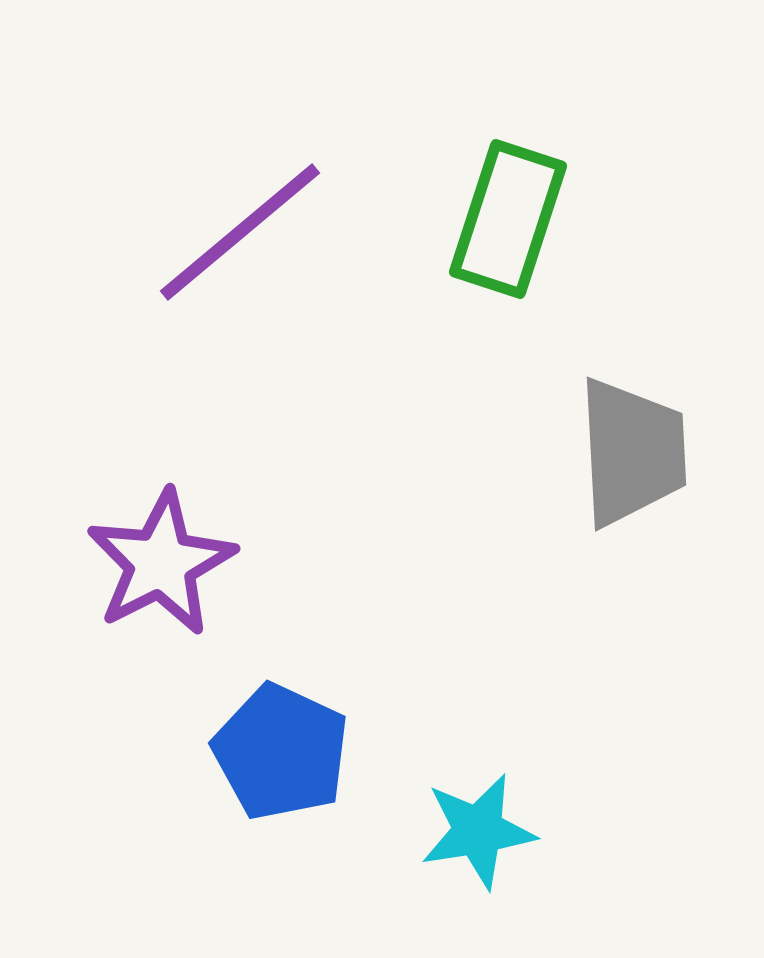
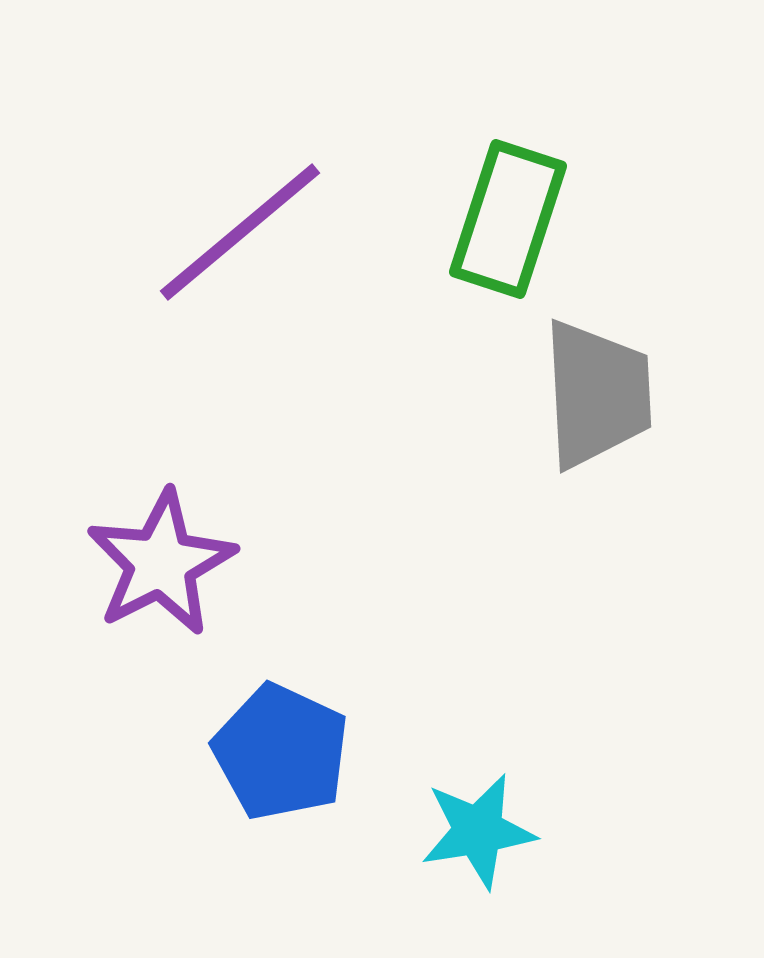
gray trapezoid: moved 35 px left, 58 px up
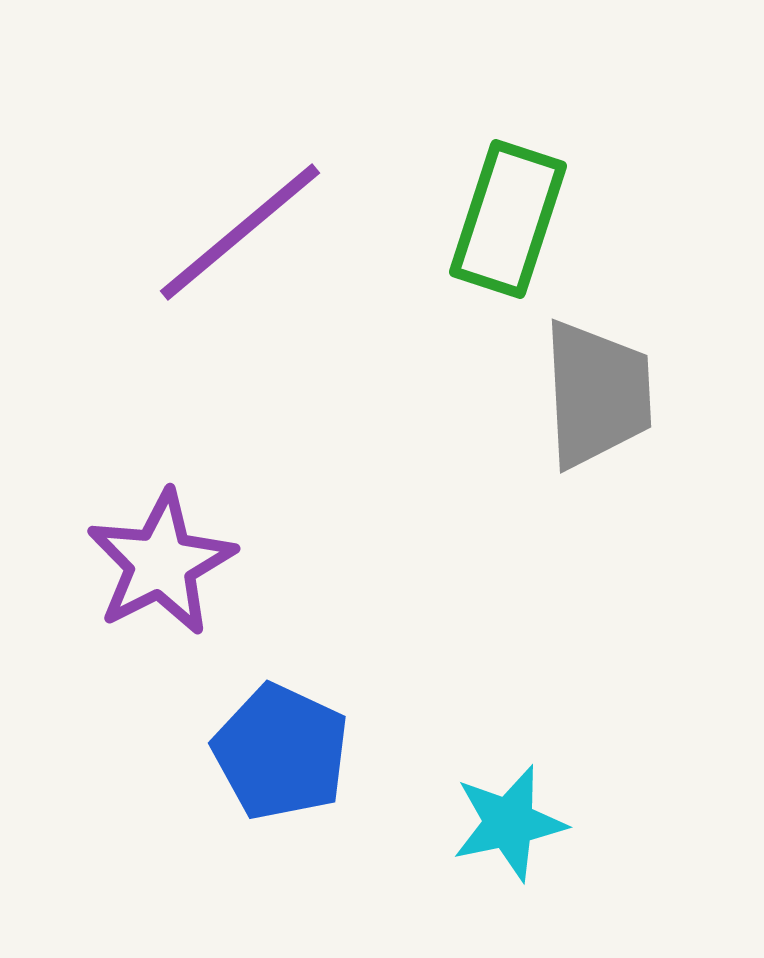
cyan star: moved 31 px right, 8 px up; rotated 3 degrees counterclockwise
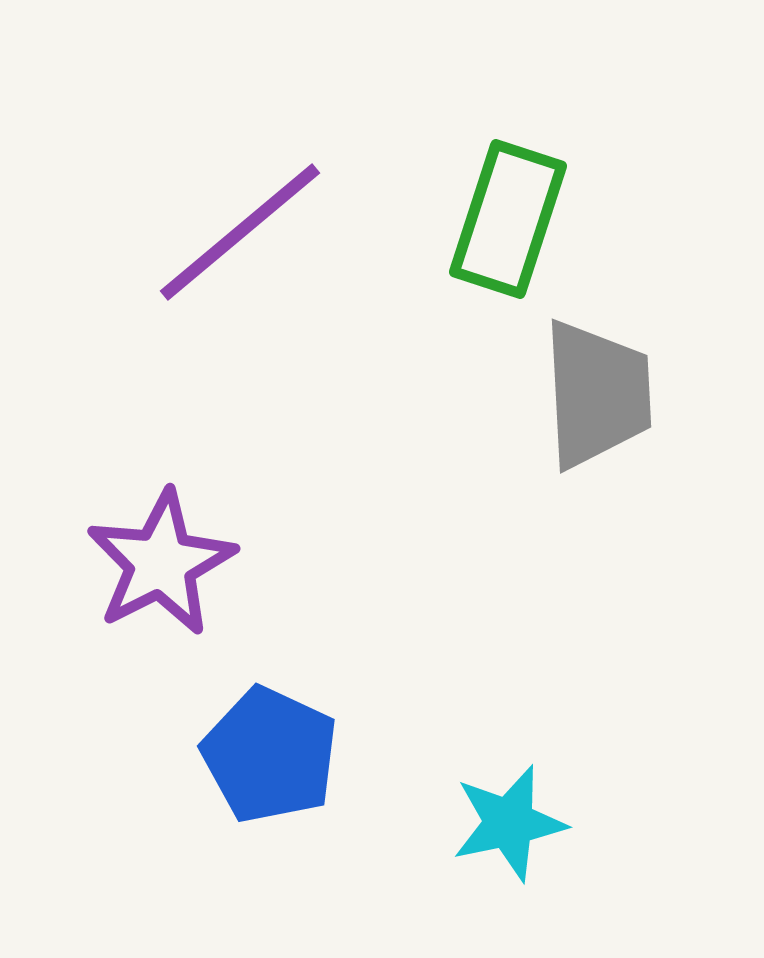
blue pentagon: moved 11 px left, 3 px down
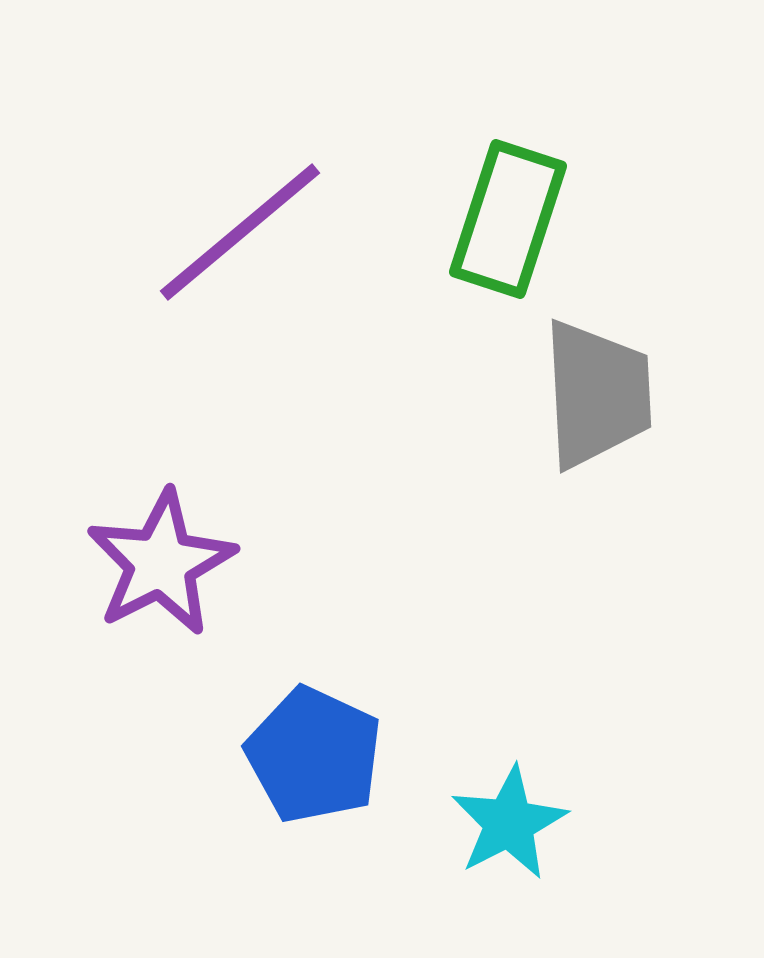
blue pentagon: moved 44 px right
cyan star: rotated 15 degrees counterclockwise
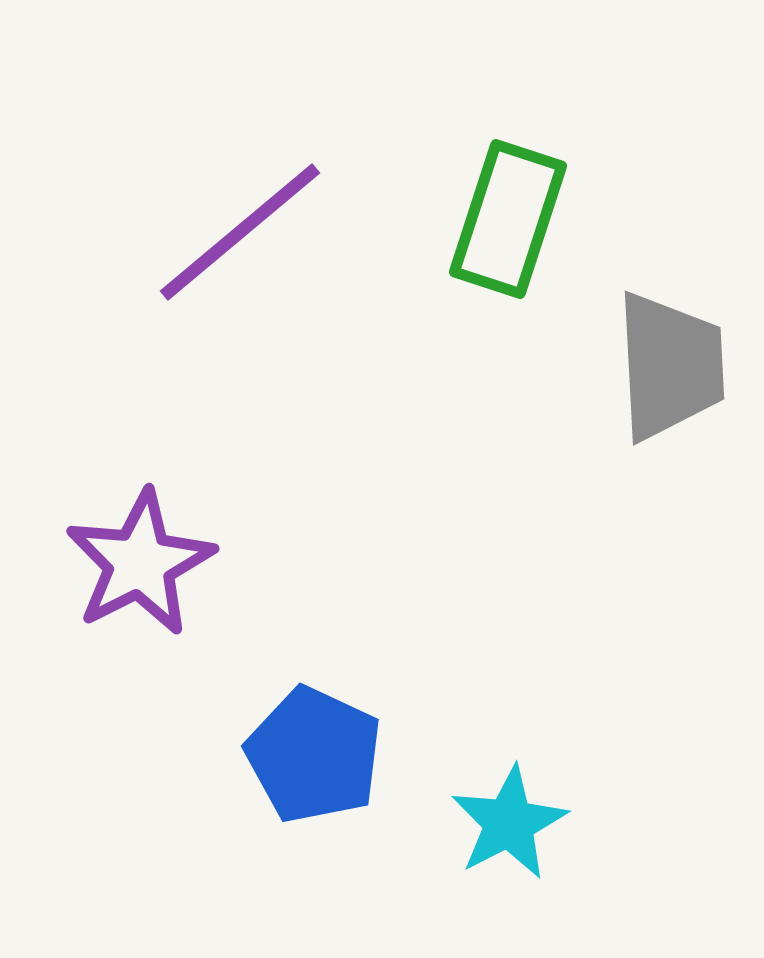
gray trapezoid: moved 73 px right, 28 px up
purple star: moved 21 px left
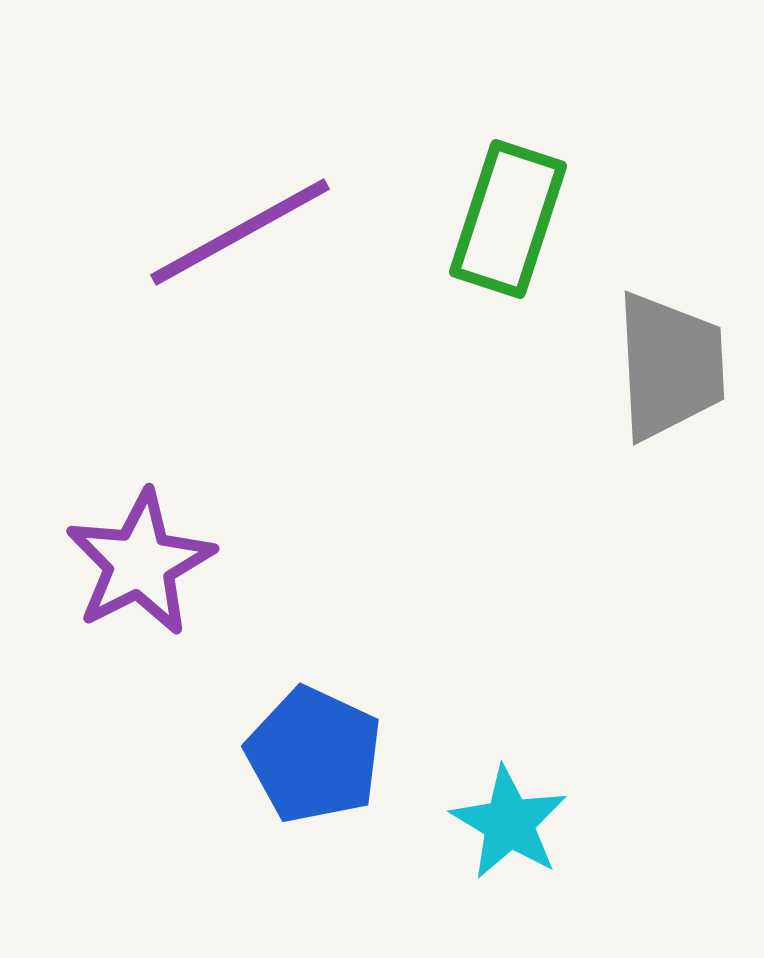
purple line: rotated 11 degrees clockwise
cyan star: rotated 14 degrees counterclockwise
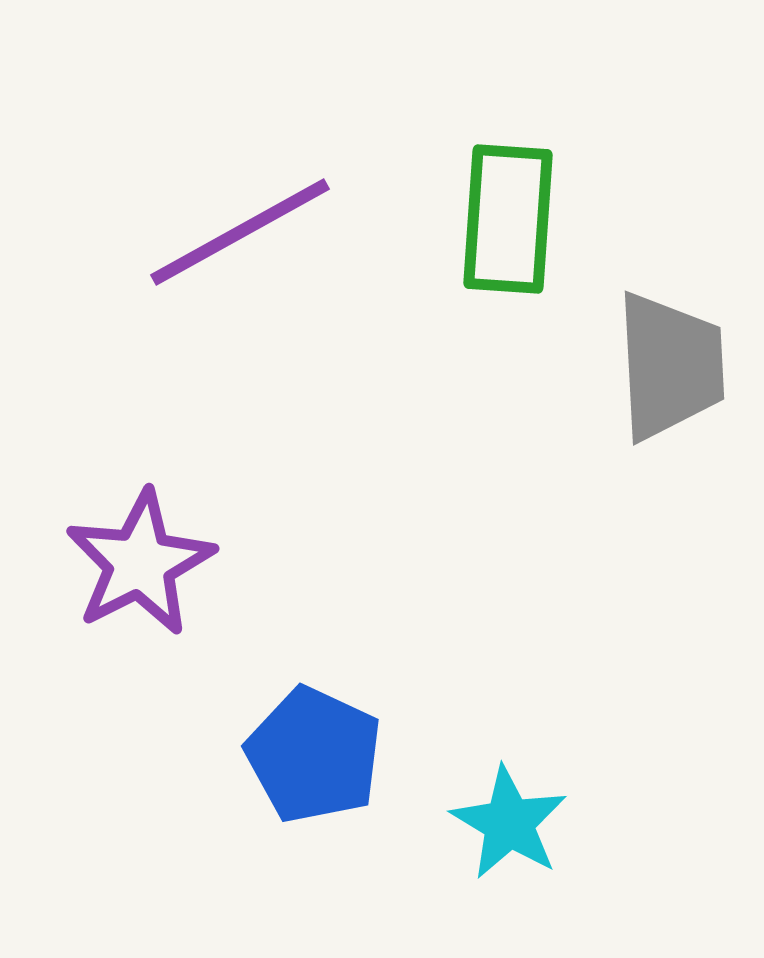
green rectangle: rotated 14 degrees counterclockwise
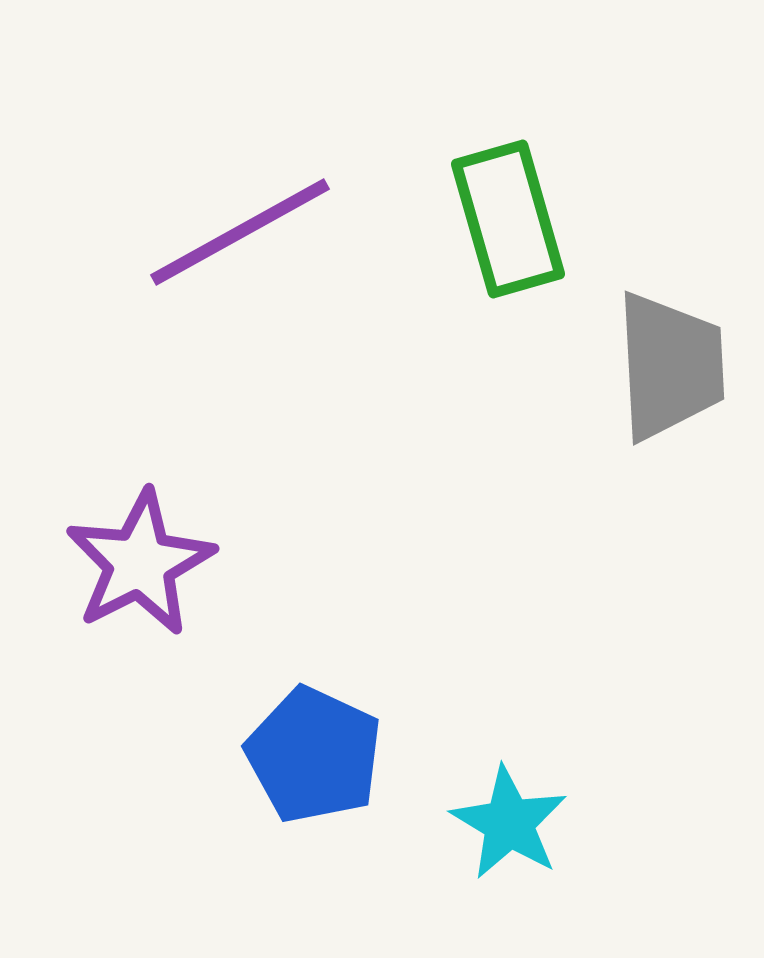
green rectangle: rotated 20 degrees counterclockwise
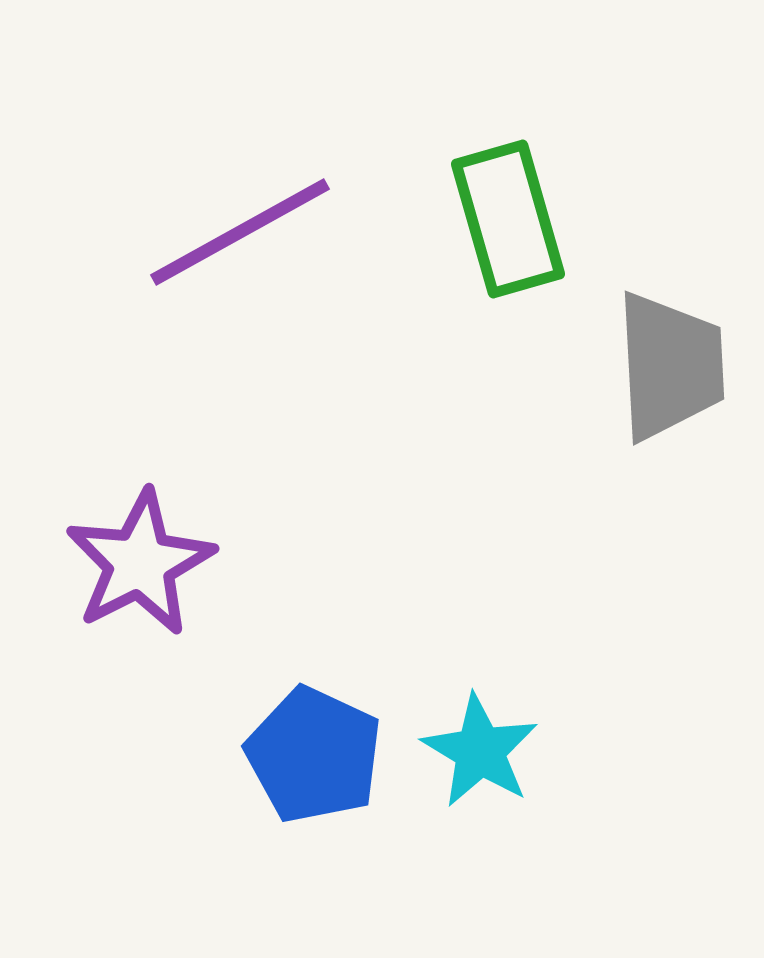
cyan star: moved 29 px left, 72 px up
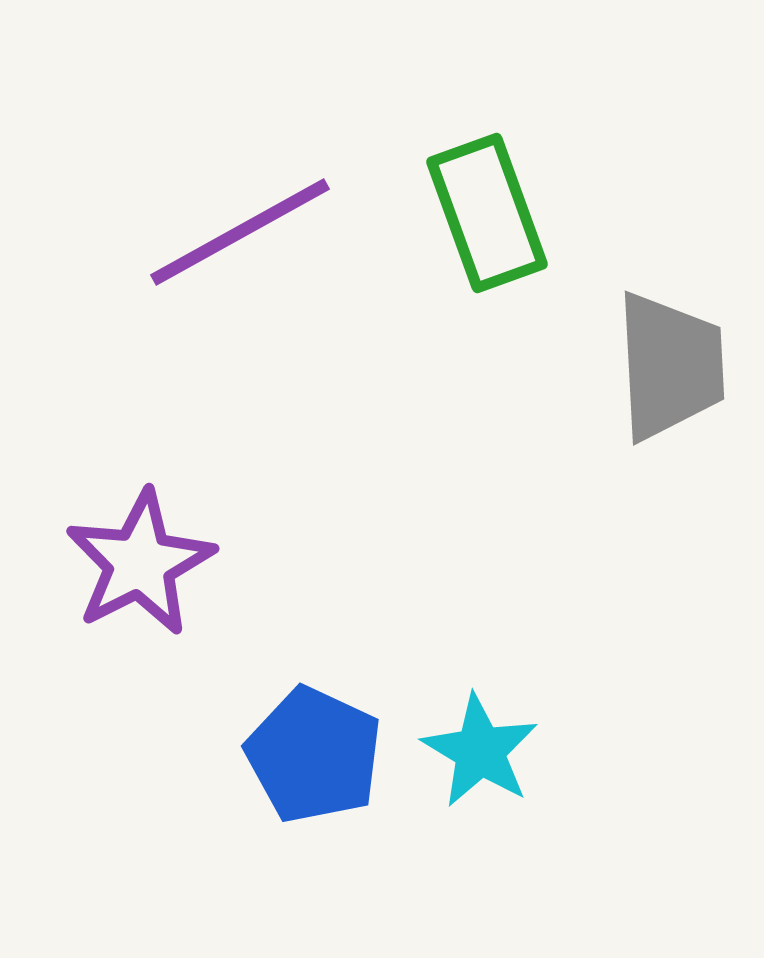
green rectangle: moved 21 px left, 6 px up; rotated 4 degrees counterclockwise
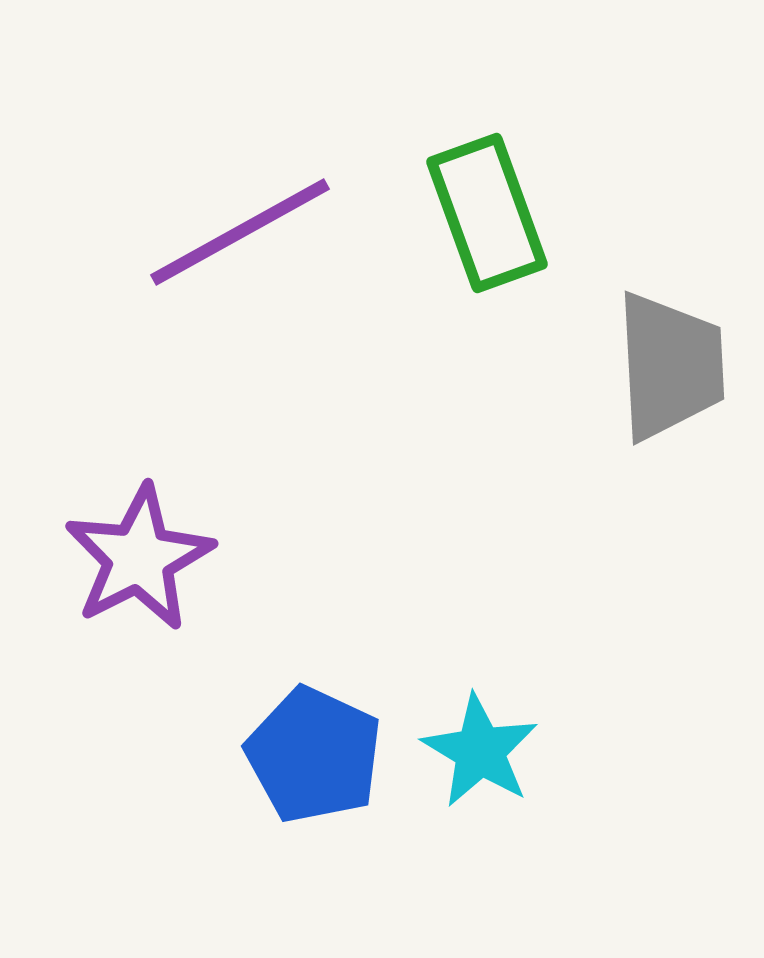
purple star: moved 1 px left, 5 px up
